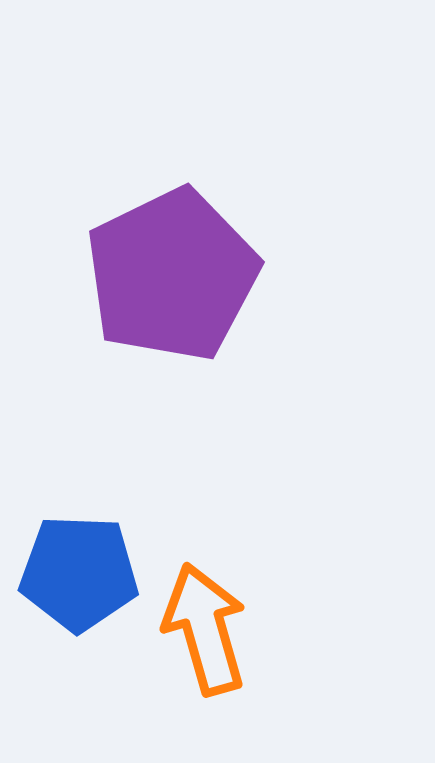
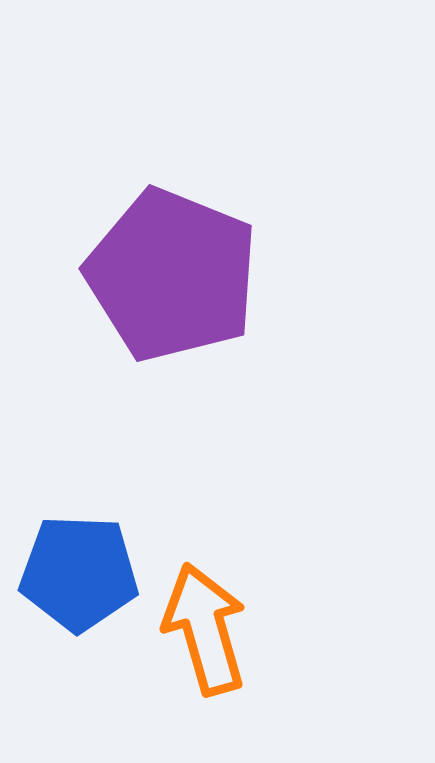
purple pentagon: rotated 24 degrees counterclockwise
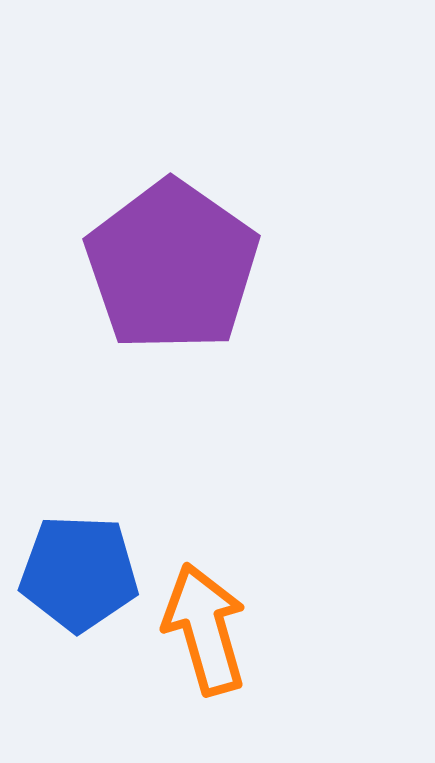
purple pentagon: moved 9 px up; rotated 13 degrees clockwise
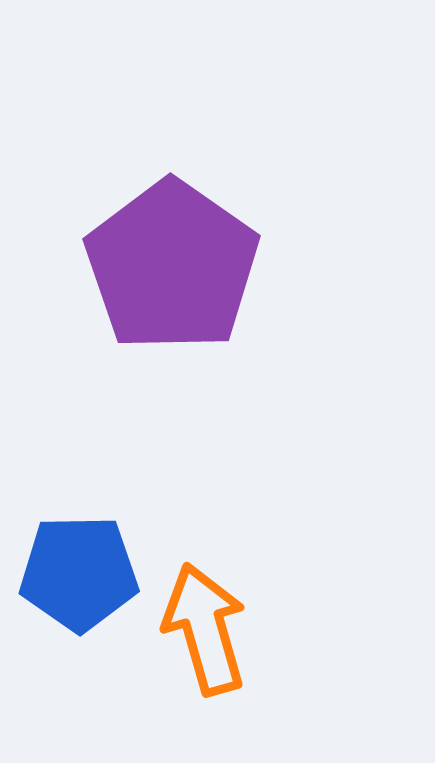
blue pentagon: rotated 3 degrees counterclockwise
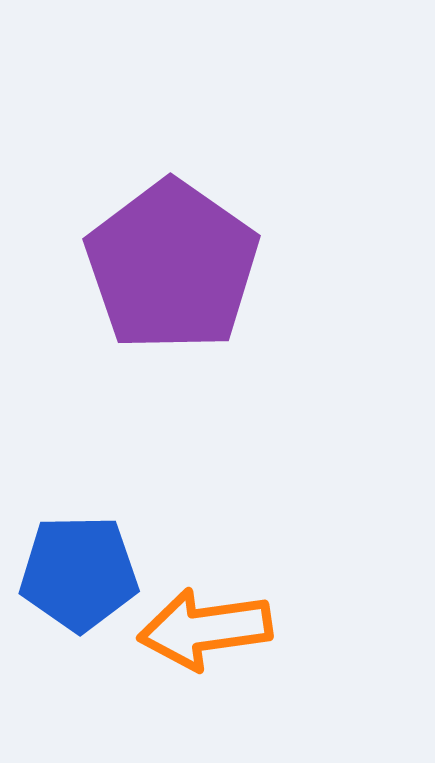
orange arrow: rotated 82 degrees counterclockwise
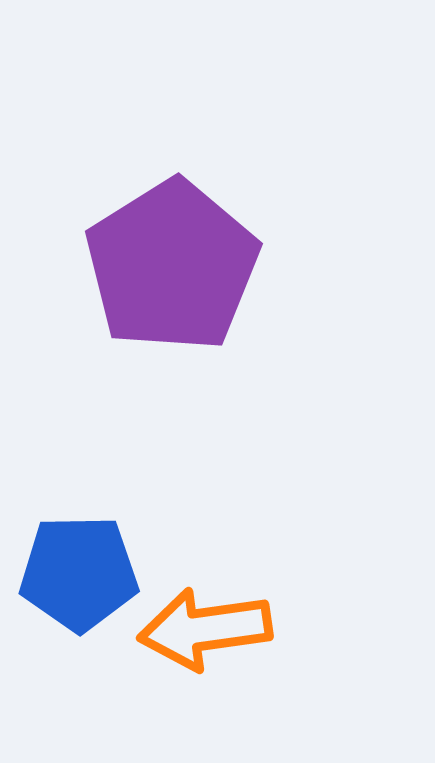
purple pentagon: rotated 5 degrees clockwise
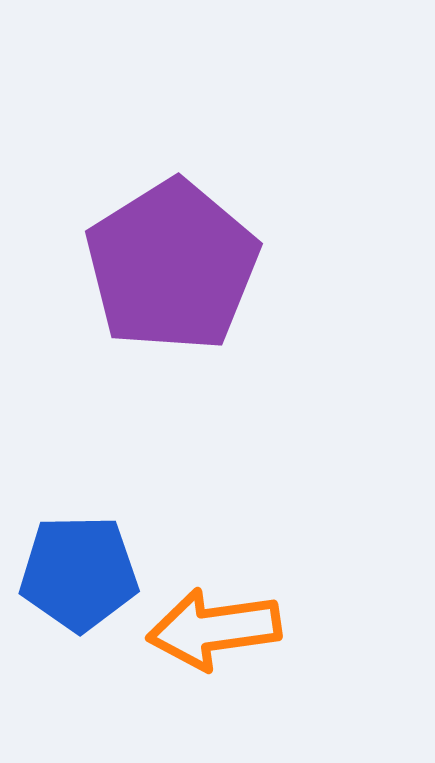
orange arrow: moved 9 px right
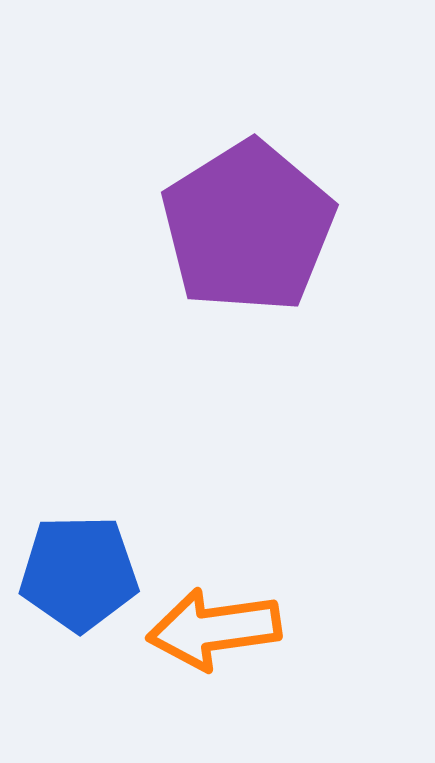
purple pentagon: moved 76 px right, 39 px up
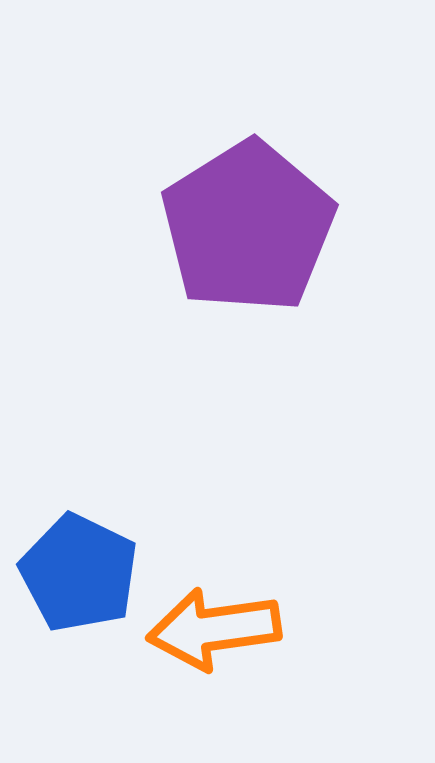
blue pentagon: rotated 27 degrees clockwise
